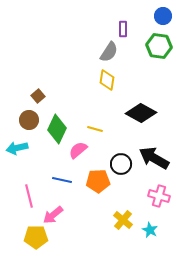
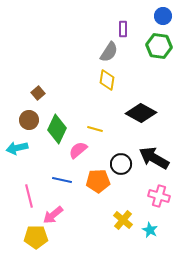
brown square: moved 3 px up
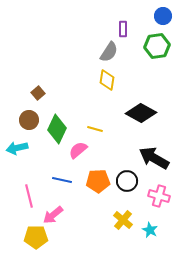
green hexagon: moved 2 px left; rotated 15 degrees counterclockwise
black circle: moved 6 px right, 17 px down
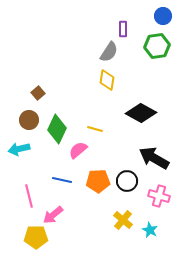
cyan arrow: moved 2 px right, 1 px down
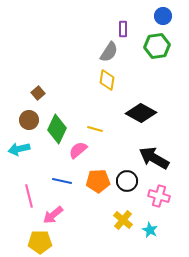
blue line: moved 1 px down
yellow pentagon: moved 4 px right, 5 px down
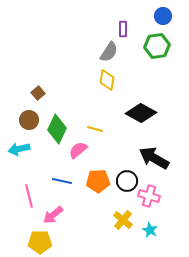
pink cross: moved 10 px left
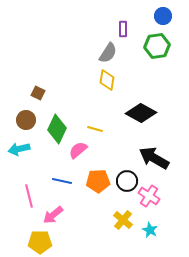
gray semicircle: moved 1 px left, 1 px down
brown square: rotated 24 degrees counterclockwise
brown circle: moved 3 px left
pink cross: rotated 15 degrees clockwise
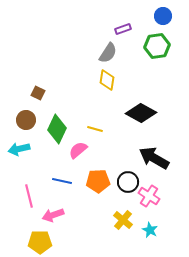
purple rectangle: rotated 70 degrees clockwise
black circle: moved 1 px right, 1 px down
pink arrow: rotated 20 degrees clockwise
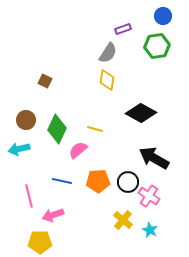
brown square: moved 7 px right, 12 px up
